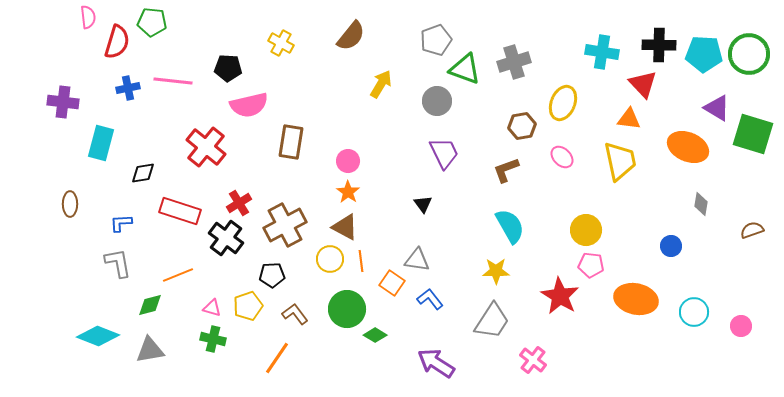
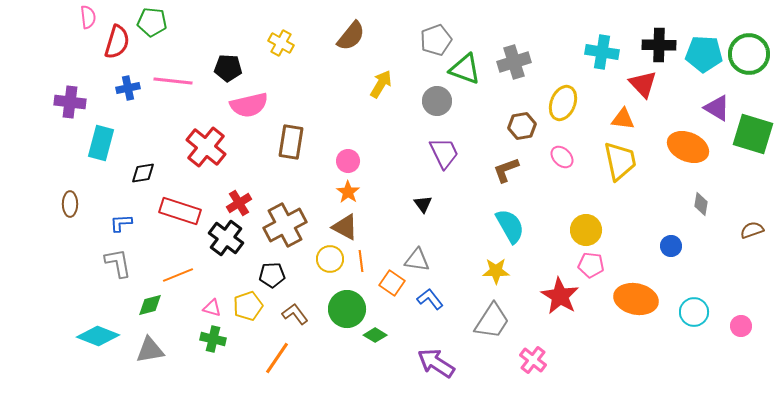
purple cross at (63, 102): moved 7 px right
orange triangle at (629, 119): moved 6 px left
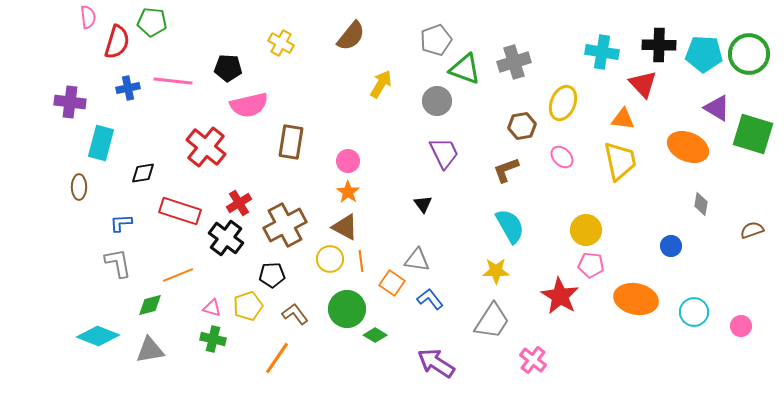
brown ellipse at (70, 204): moved 9 px right, 17 px up
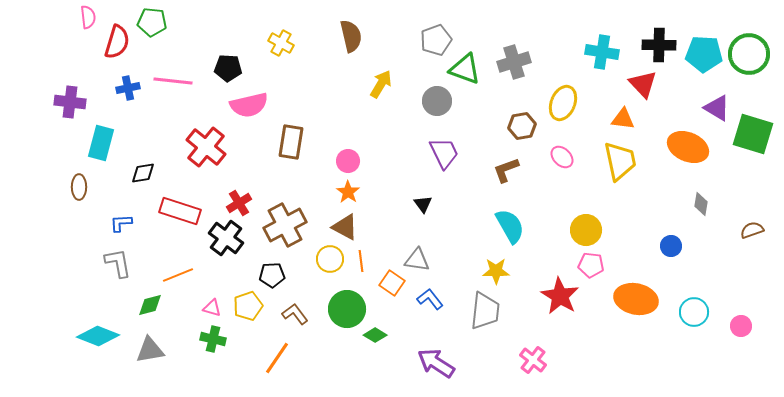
brown semicircle at (351, 36): rotated 52 degrees counterclockwise
gray trapezoid at (492, 321): moved 7 px left, 10 px up; rotated 27 degrees counterclockwise
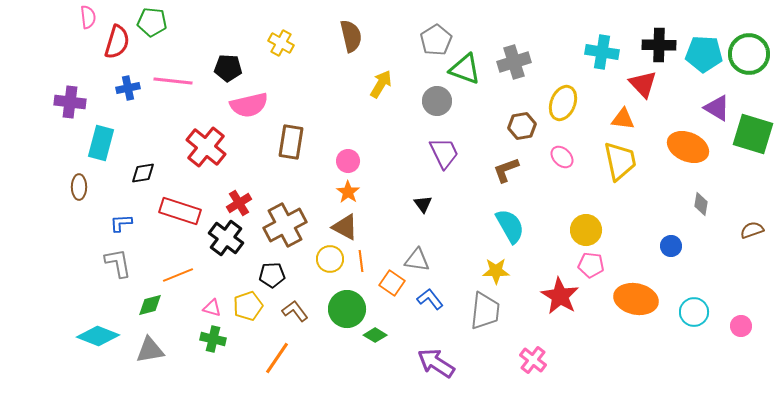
gray pentagon at (436, 40): rotated 12 degrees counterclockwise
brown L-shape at (295, 314): moved 3 px up
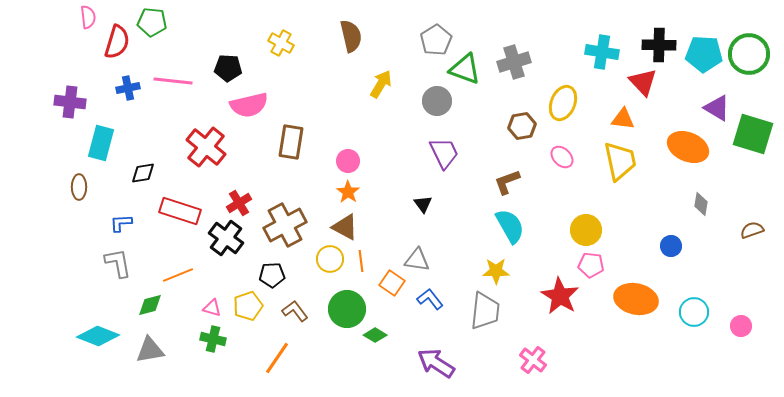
red triangle at (643, 84): moved 2 px up
brown L-shape at (506, 170): moved 1 px right, 12 px down
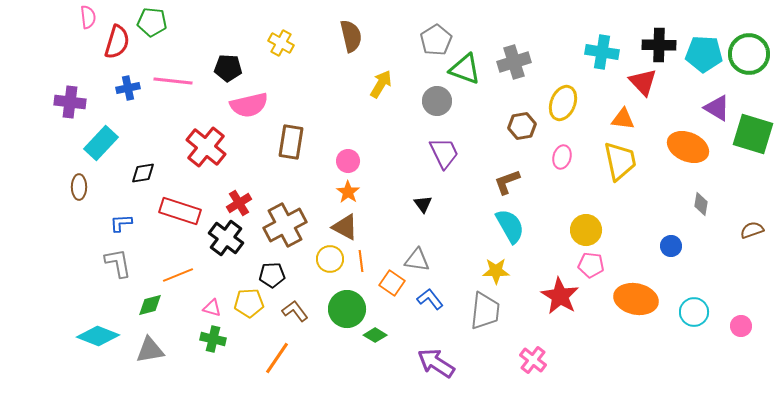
cyan rectangle at (101, 143): rotated 28 degrees clockwise
pink ellipse at (562, 157): rotated 60 degrees clockwise
yellow pentagon at (248, 306): moved 1 px right, 3 px up; rotated 16 degrees clockwise
